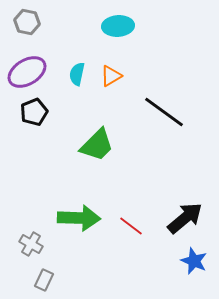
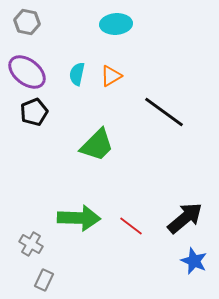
cyan ellipse: moved 2 px left, 2 px up
purple ellipse: rotated 69 degrees clockwise
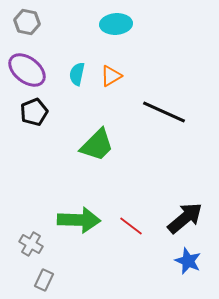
purple ellipse: moved 2 px up
black line: rotated 12 degrees counterclockwise
green arrow: moved 2 px down
blue star: moved 6 px left
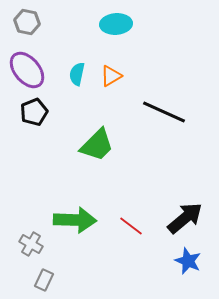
purple ellipse: rotated 12 degrees clockwise
green arrow: moved 4 px left
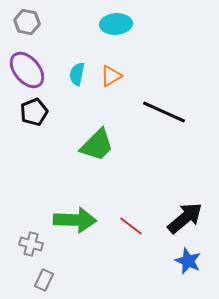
gray cross: rotated 15 degrees counterclockwise
